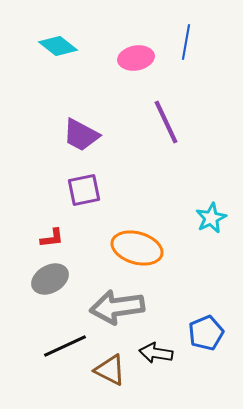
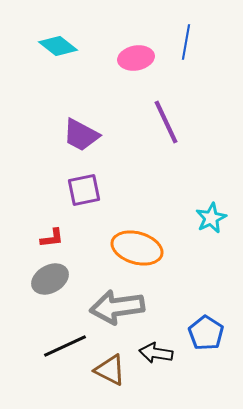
blue pentagon: rotated 16 degrees counterclockwise
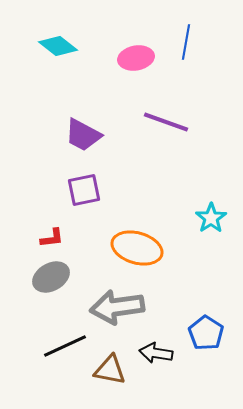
purple line: rotated 45 degrees counterclockwise
purple trapezoid: moved 2 px right
cyan star: rotated 8 degrees counterclockwise
gray ellipse: moved 1 px right, 2 px up
brown triangle: rotated 16 degrees counterclockwise
